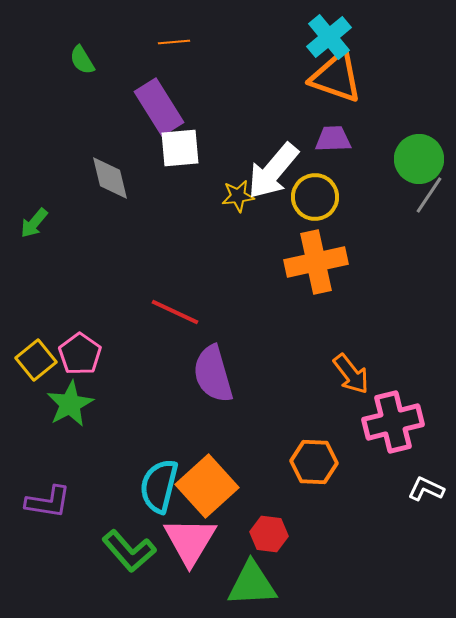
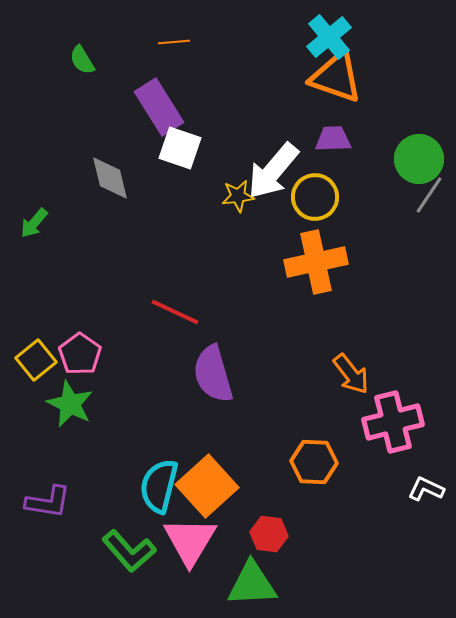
white square: rotated 24 degrees clockwise
green star: rotated 18 degrees counterclockwise
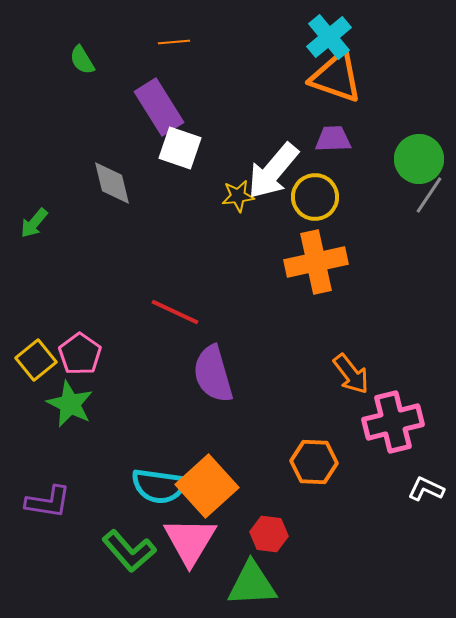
gray diamond: moved 2 px right, 5 px down
cyan semicircle: rotated 96 degrees counterclockwise
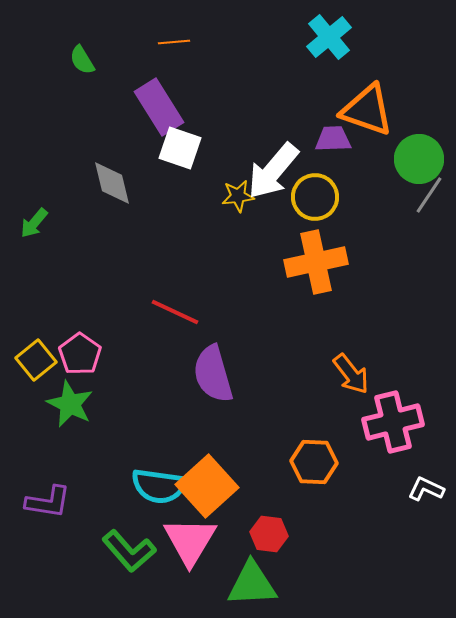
orange triangle: moved 31 px right, 33 px down
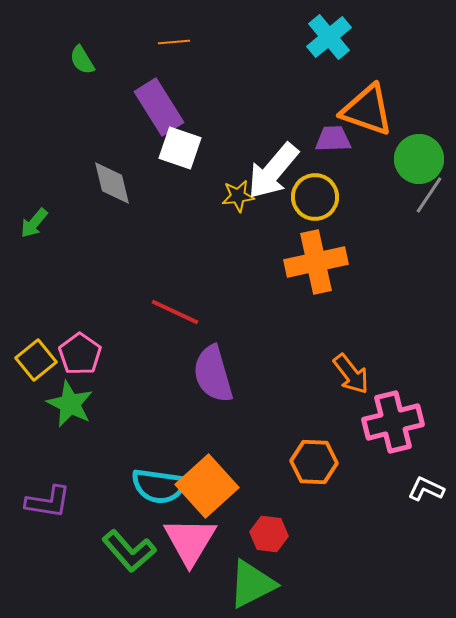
green triangle: rotated 24 degrees counterclockwise
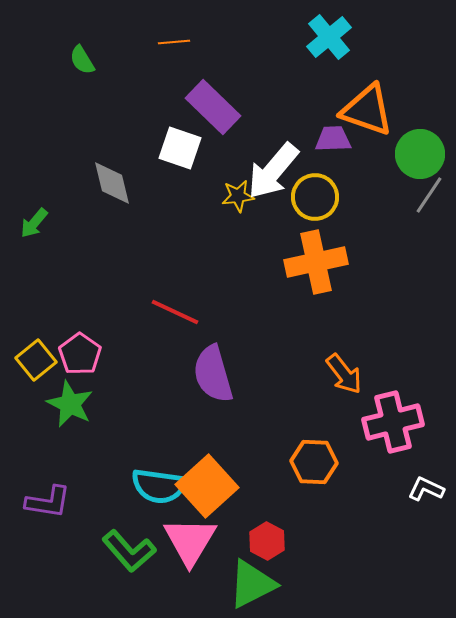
purple rectangle: moved 54 px right; rotated 14 degrees counterclockwise
green circle: moved 1 px right, 5 px up
orange arrow: moved 7 px left
red hexagon: moved 2 px left, 7 px down; rotated 21 degrees clockwise
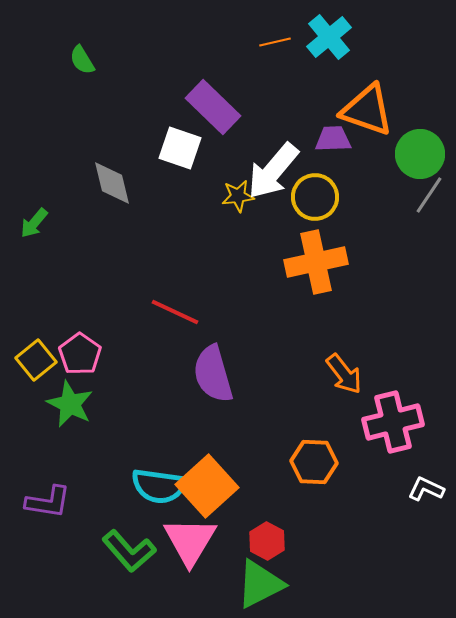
orange line: moved 101 px right; rotated 8 degrees counterclockwise
green triangle: moved 8 px right
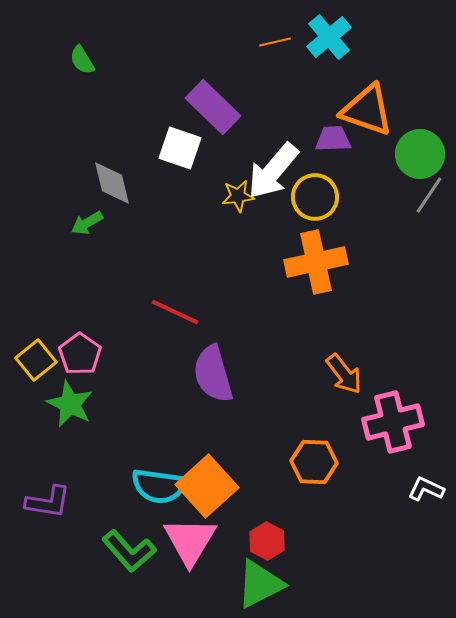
green arrow: moved 53 px right; rotated 20 degrees clockwise
